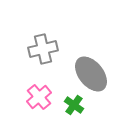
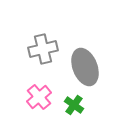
gray ellipse: moved 6 px left, 7 px up; rotated 18 degrees clockwise
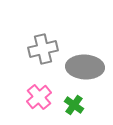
gray ellipse: rotated 66 degrees counterclockwise
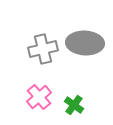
gray ellipse: moved 24 px up
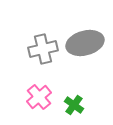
gray ellipse: rotated 18 degrees counterclockwise
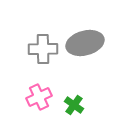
gray cross: rotated 12 degrees clockwise
pink cross: rotated 15 degrees clockwise
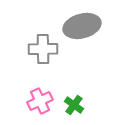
gray ellipse: moved 3 px left, 17 px up
pink cross: moved 1 px right, 4 px down
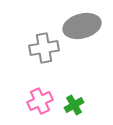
gray cross: moved 1 px right, 1 px up; rotated 8 degrees counterclockwise
green cross: rotated 24 degrees clockwise
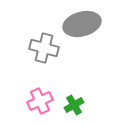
gray ellipse: moved 2 px up
gray cross: rotated 24 degrees clockwise
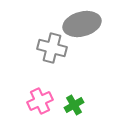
gray cross: moved 8 px right
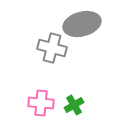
pink cross: moved 1 px right, 2 px down; rotated 30 degrees clockwise
